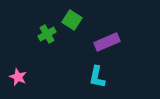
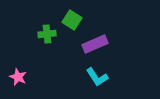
green cross: rotated 24 degrees clockwise
purple rectangle: moved 12 px left, 2 px down
cyan L-shape: rotated 45 degrees counterclockwise
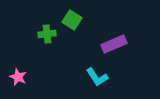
purple rectangle: moved 19 px right
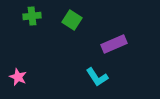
green cross: moved 15 px left, 18 px up
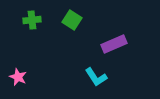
green cross: moved 4 px down
cyan L-shape: moved 1 px left
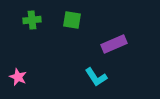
green square: rotated 24 degrees counterclockwise
